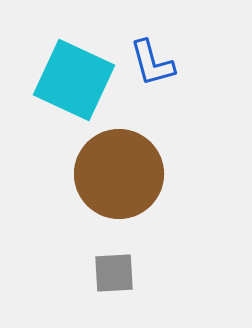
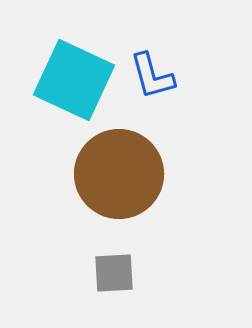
blue L-shape: moved 13 px down
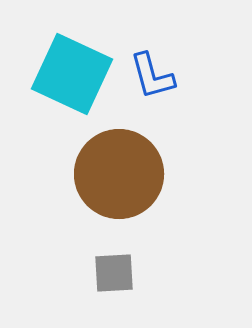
cyan square: moved 2 px left, 6 px up
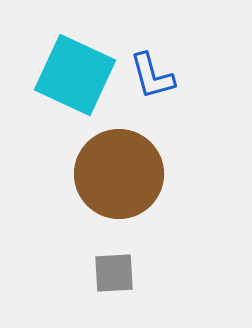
cyan square: moved 3 px right, 1 px down
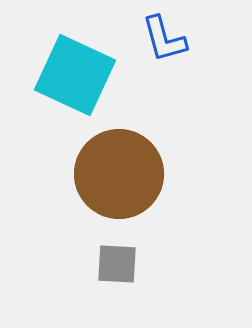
blue L-shape: moved 12 px right, 37 px up
gray square: moved 3 px right, 9 px up; rotated 6 degrees clockwise
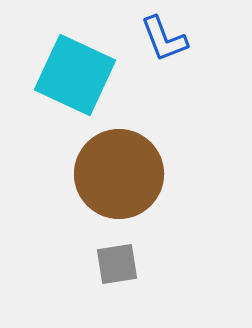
blue L-shape: rotated 6 degrees counterclockwise
gray square: rotated 12 degrees counterclockwise
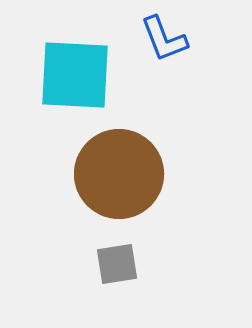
cyan square: rotated 22 degrees counterclockwise
